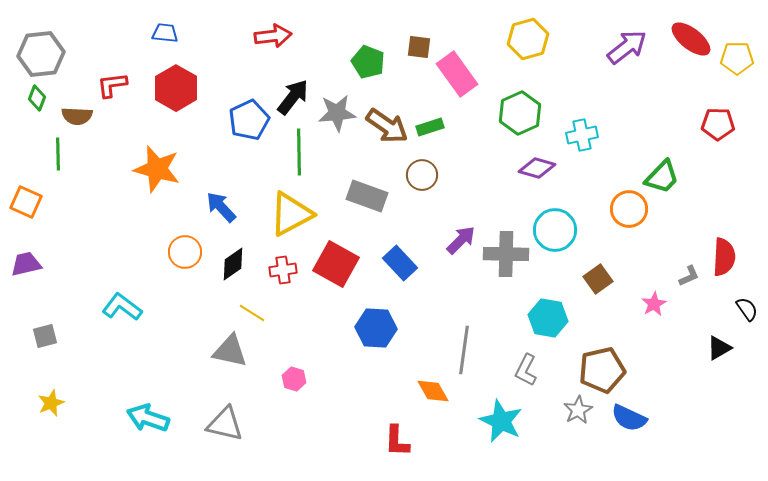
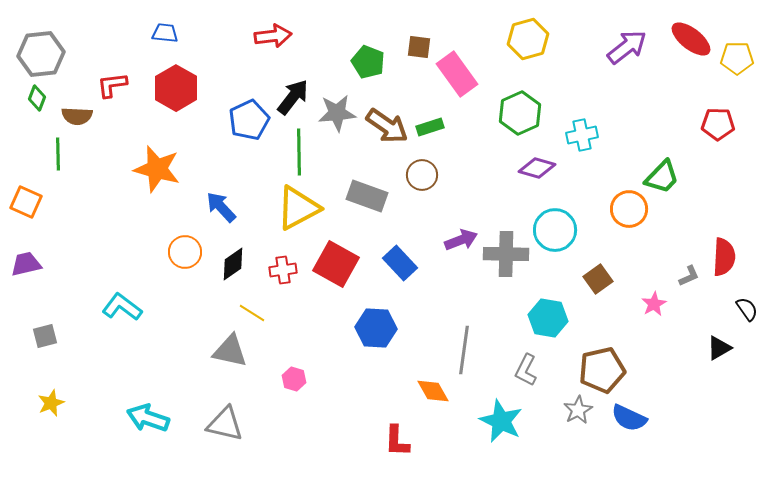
yellow triangle at (291, 214): moved 7 px right, 6 px up
purple arrow at (461, 240): rotated 24 degrees clockwise
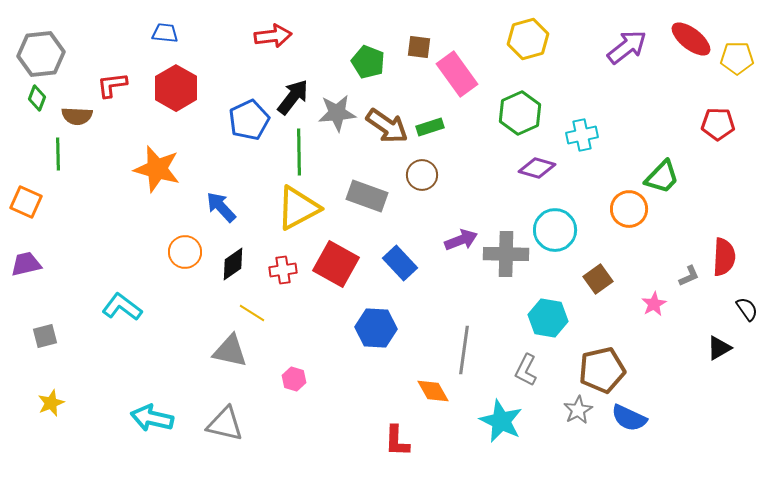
cyan arrow at (148, 418): moved 4 px right; rotated 6 degrees counterclockwise
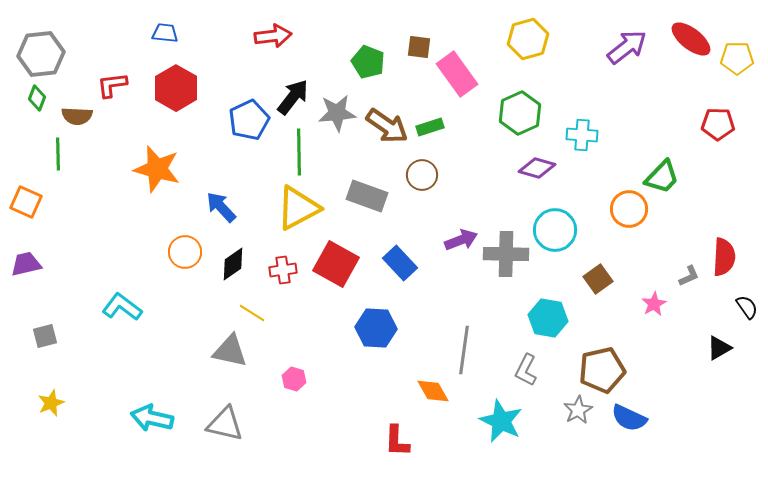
cyan cross at (582, 135): rotated 16 degrees clockwise
black semicircle at (747, 309): moved 2 px up
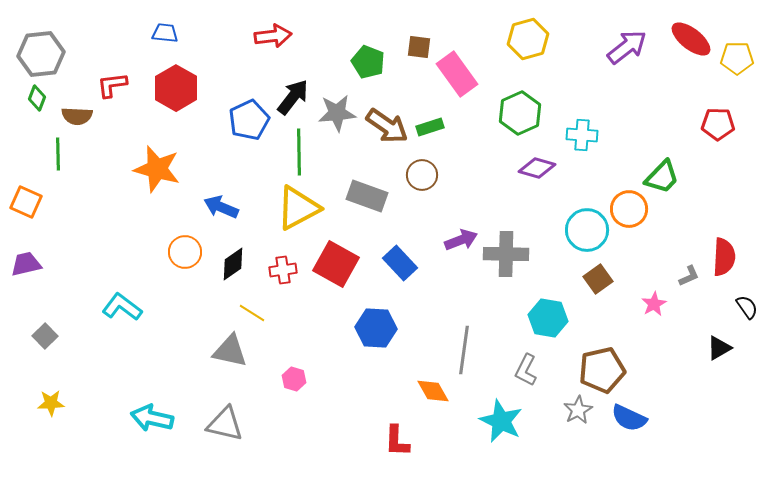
blue arrow at (221, 207): rotated 24 degrees counterclockwise
cyan circle at (555, 230): moved 32 px right
gray square at (45, 336): rotated 30 degrees counterclockwise
yellow star at (51, 403): rotated 20 degrees clockwise
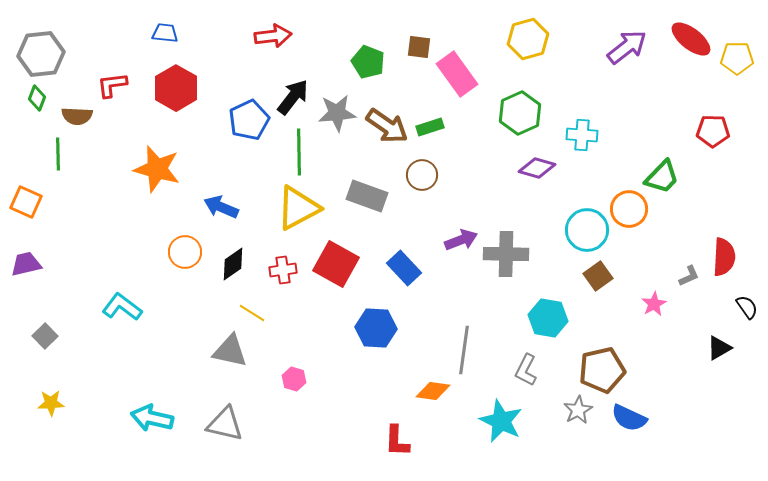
red pentagon at (718, 124): moved 5 px left, 7 px down
blue rectangle at (400, 263): moved 4 px right, 5 px down
brown square at (598, 279): moved 3 px up
orange diamond at (433, 391): rotated 52 degrees counterclockwise
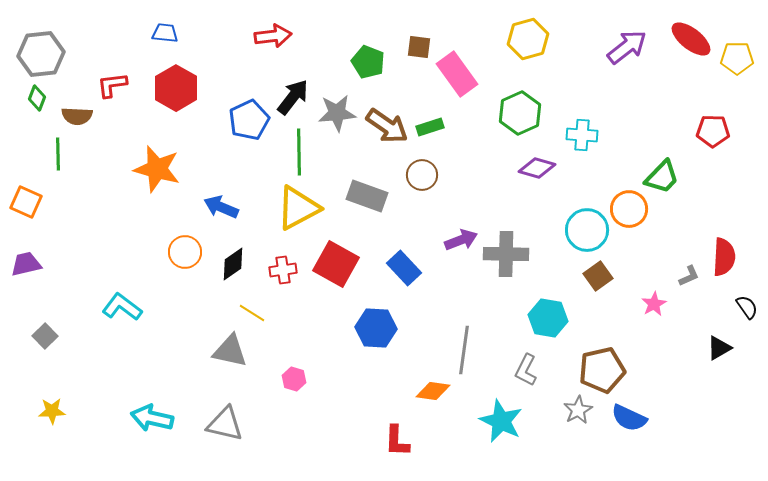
yellow star at (51, 403): moved 1 px right, 8 px down
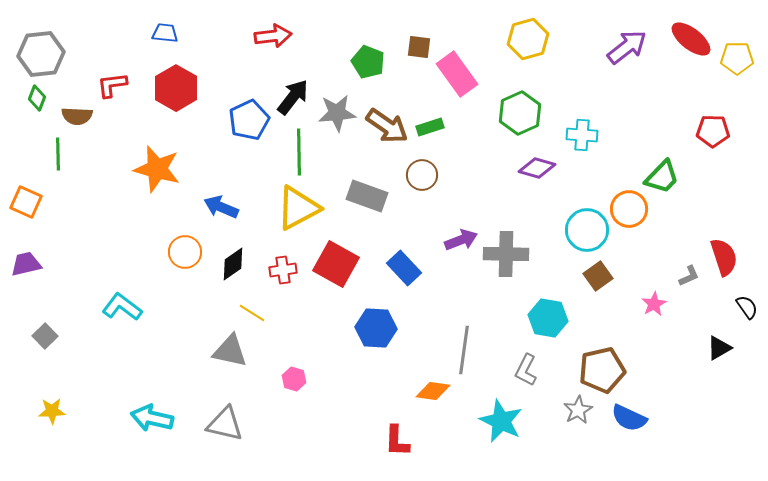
red semicircle at (724, 257): rotated 21 degrees counterclockwise
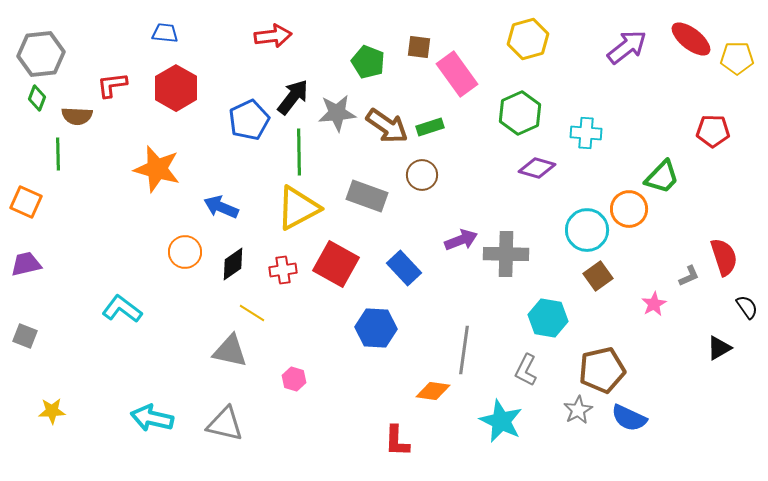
cyan cross at (582, 135): moved 4 px right, 2 px up
cyan L-shape at (122, 307): moved 2 px down
gray square at (45, 336): moved 20 px left; rotated 25 degrees counterclockwise
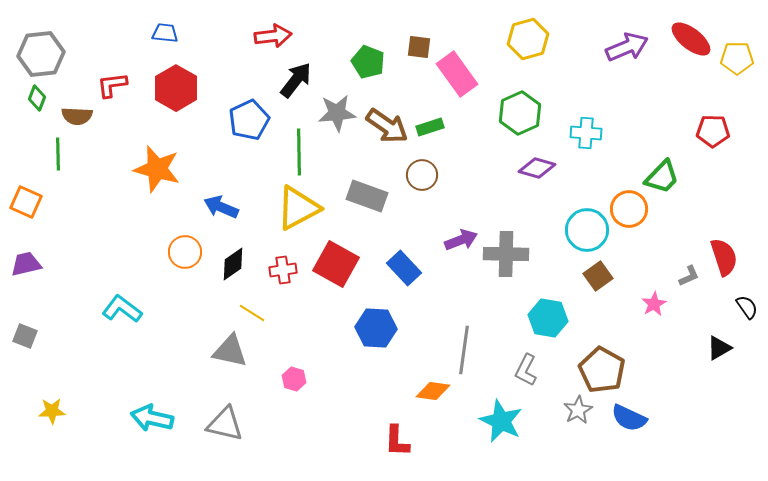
purple arrow at (627, 47): rotated 15 degrees clockwise
black arrow at (293, 97): moved 3 px right, 17 px up
brown pentagon at (602, 370): rotated 30 degrees counterclockwise
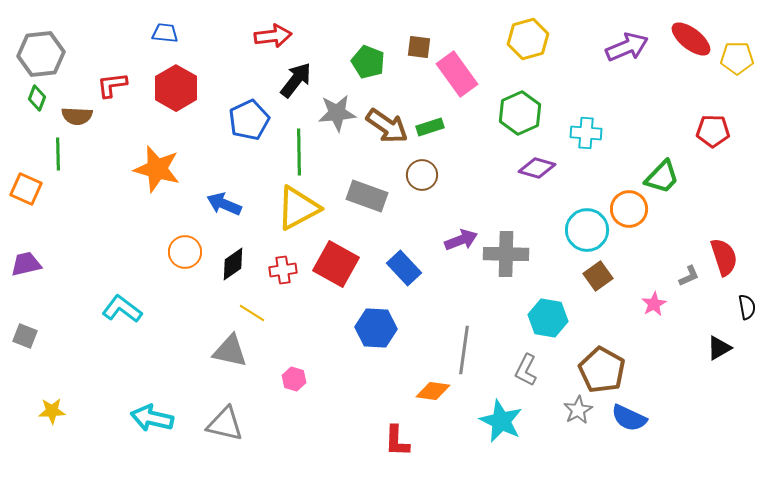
orange square at (26, 202): moved 13 px up
blue arrow at (221, 207): moved 3 px right, 3 px up
black semicircle at (747, 307): rotated 25 degrees clockwise
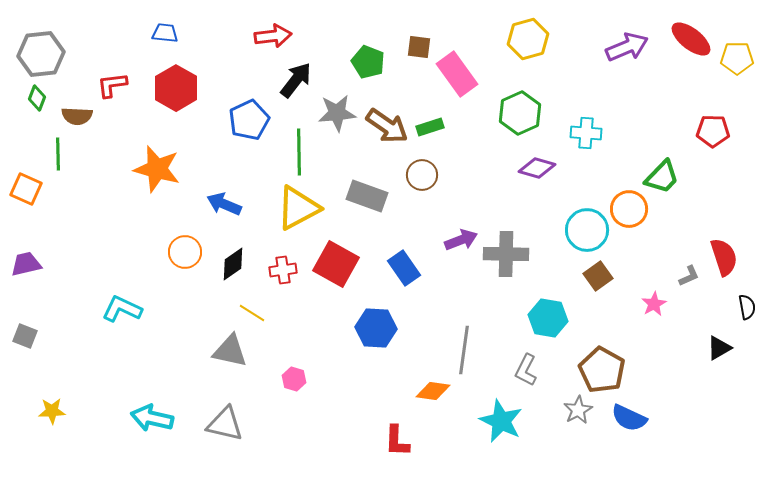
blue rectangle at (404, 268): rotated 8 degrees clockwise
cyan L-shape at (122, 309): rotated 12 degrees counterclockwise
